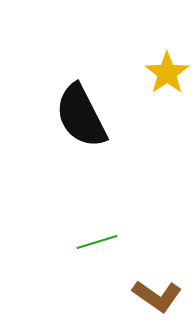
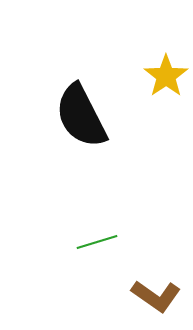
yellow star: moved 1 px left, 3 px down
brown L-shape: moved 1 px left
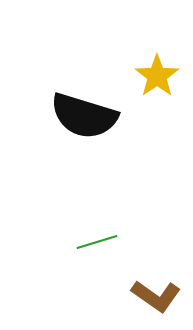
yellow star: moved 9 px left
black semicircle: moved 3 px right; rotated 46 degrees counterclockwise
